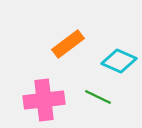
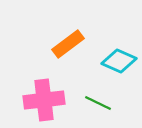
green line: moved 6 px down
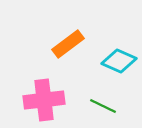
green line: moved 5 px right, 3 px down
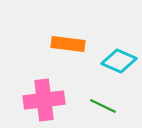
orange rectangle: rotated 44 degrees clockwise
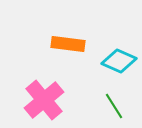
pink cross: rotated 33 degrees counterclockwise
green line: moved 11 px right; rotated 32 degrees clockwise
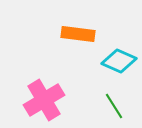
orange rectangle: moved 10 px right, 10 px up
pink cross: rotated 9 degrees clockwise
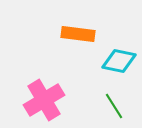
cyan diamond: rotated 12 degrees counterclockwise
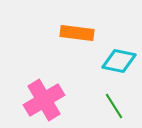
orange rectangle: moved 1 px left, 1 px up
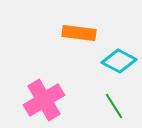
orange rectangle: moved 2 px right
cyan diamond: rotated 16 degrees clockwise
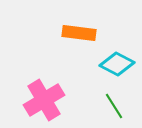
cyan diamond: moved 2 px left, 3 px down
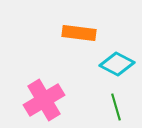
green line: moved 2 px right, 1 px down; rotated 16 degrees clockwise
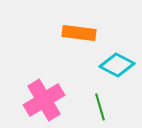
cyan diamond: moved 1 px down
green line: moved 16 px left
